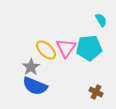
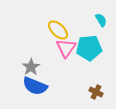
yellow ellipse: moved 12 px right, 20 px up
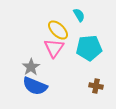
cyan semicircle: moved 22 px left, 5 px up
pink triangle: moved 12 px left
brown cross: moved 6 px up; rotated 16 degrees counterclockwise
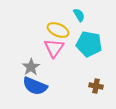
yellow ellipse: rotated 20 degrees counterclockwise
cyan pentagon: moved 4 px up; rotated 15 degrees clockwise
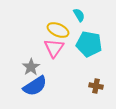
blue semicircle: rotated 55 degrees counterclockwise
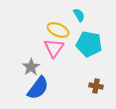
blue semicircle: moved 3 px right, 2 px down; rotated 20 degrees counterclockwise
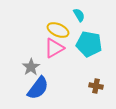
pink triangle: rotated 25 degrees clockwise
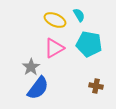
yellow ellipse: moved 3 px left, 10 px up
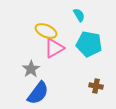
yellow ellipse: moved 9 px left, 11 px down
gray star: moved 2 px down
blue semicircle: moved 5 px down
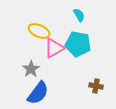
yellow ellipse: moved 7 px left
cyan pentagon: moved 11 px left
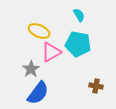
pink triangle: moved 3 px left, 4 px down
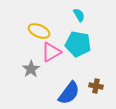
blue semicircle: moved 31 px right
